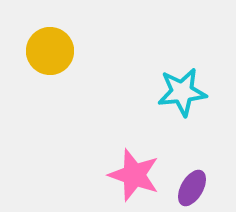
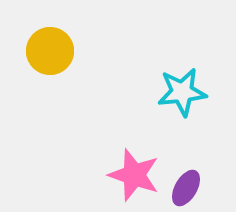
purple ellipse: moved 6 px left
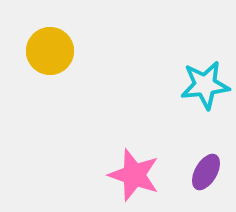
cyan star: moved 23 px right, 7 px up
purple ellipse: moved 20 px right, 16 px up
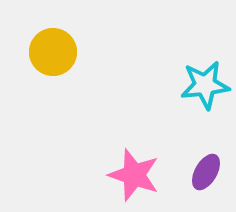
yellow circle: moved 3 px right, 1 px down
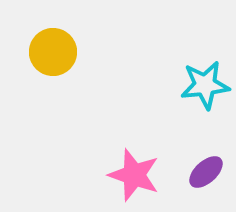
purple ellipse: rotated 18 degrees clockwise
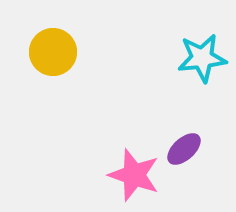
cyan star: moved 3 px left, 27 px up
purple ellipse: moved 22 px left, 23 px up
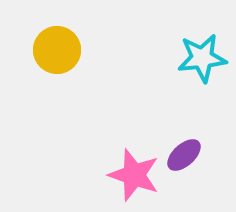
yellow circle: moved 4 px right, 2 px up
purple ellipse: moved 6 px down
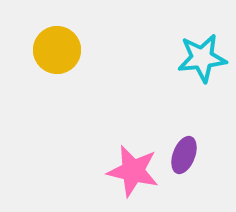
purple ellipse: rotated 27 degrees counterclockwise
pink star: moved 1 px left, 4 px up; rotated 6 degrees counterclockwise
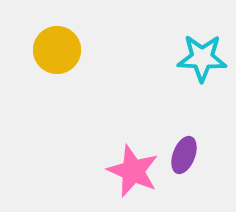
cyan star: rotated 9 degrees clockwise
pink star: rotated 10 degrees clockwise
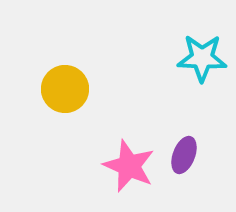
yellow circle: moved 8 px right, 39 px down
pink star: moved 4 px left, 5 px up
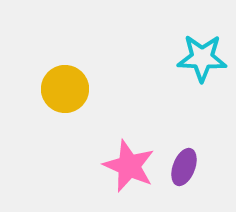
purple ellipse: moved 12 px down
